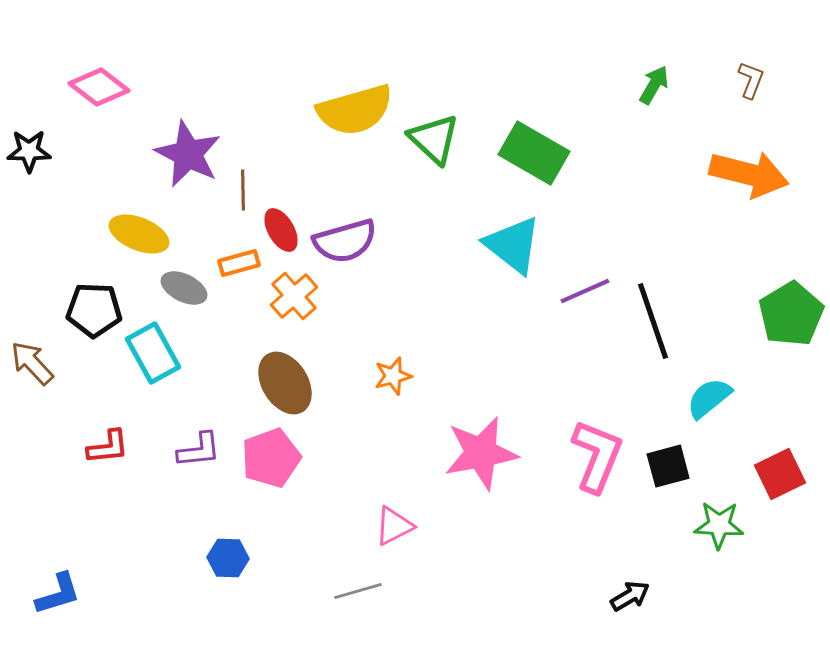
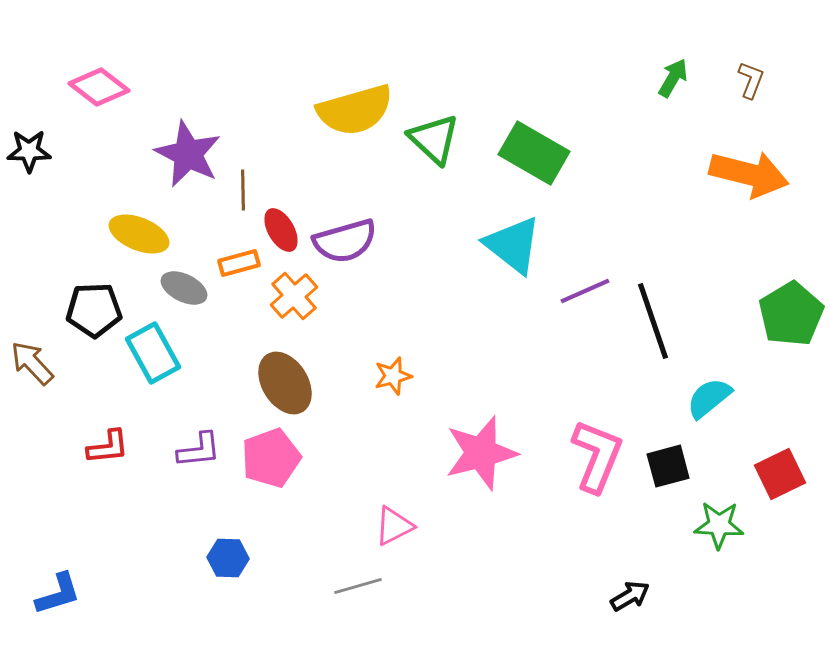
green arrow: moved 19 px right, 7 px up
black pentagon: rotated 4 degrees counterclockwise
pink star: rotated 4 degrees counterclockwise
gray line: moved 5 px up
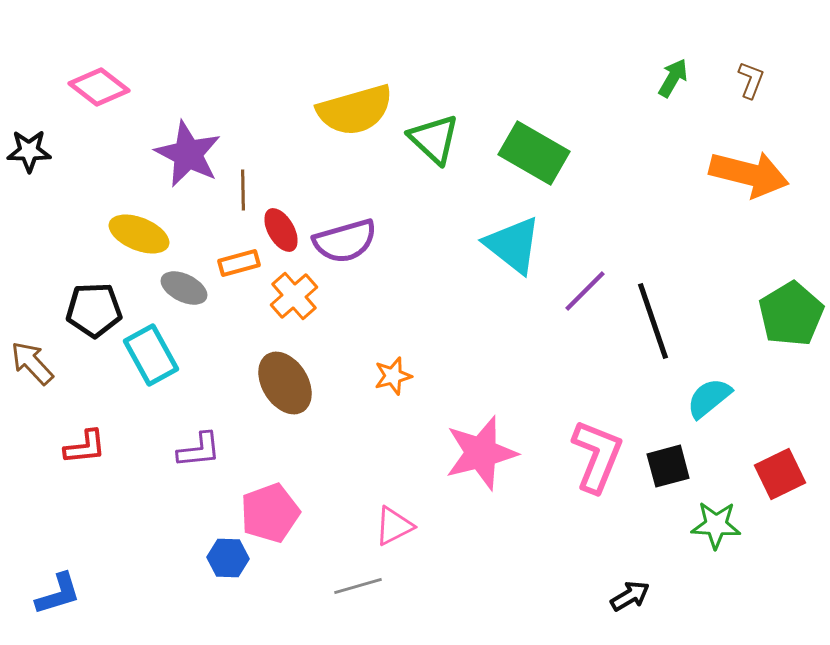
purple line: rotated 21 degrees counterclockwise
cyan rectangle: moved 2 px left, 2 px down
red L-shape: moved 23 px left
pink pentagon: moved 1 px left, 55 px down
green star: moved 3 px left
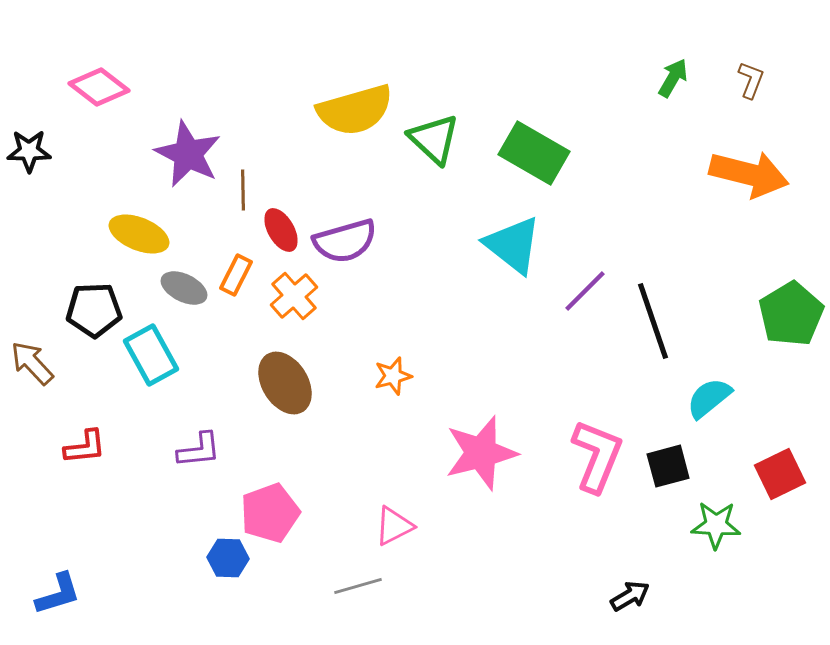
orange rectangle: moved 3 px left, 12 px down; rotated 48 degrees counterclockwise
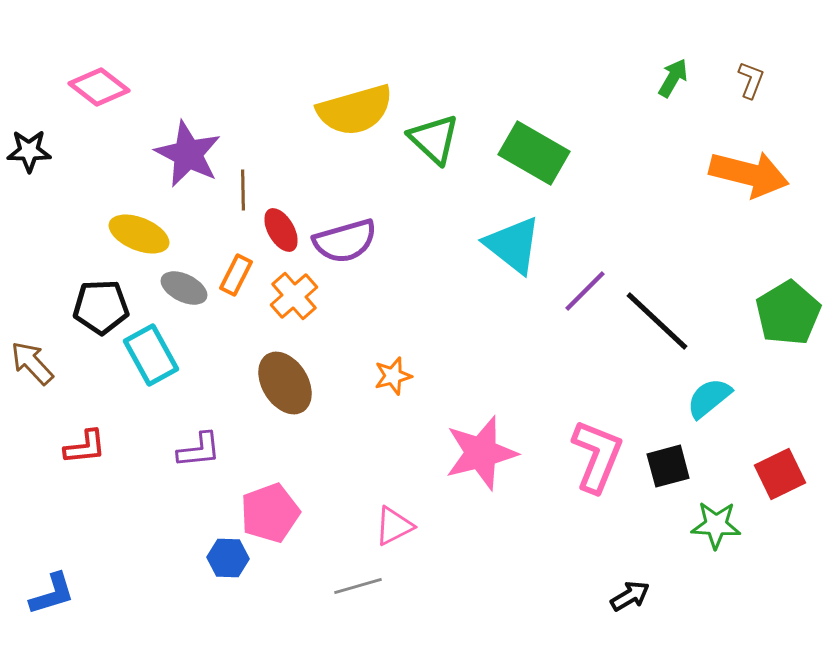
black pentagon: moved 7 px right, 3 px up
green pentagon: moved 3 px left, 1 px up
black line: moved 4 px right; rotated 28 degrees counterclockwise
blue L-shape: moved 6 px left
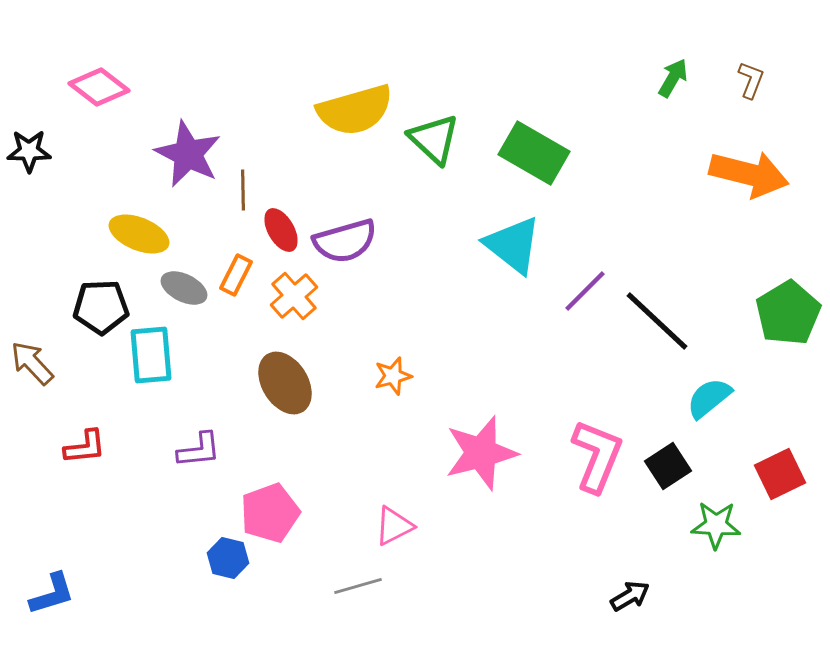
cyan rectangle: rotated 24 degrees clockwise
black square: rotated 18 degrees counterclockwise
blue hexagon: rotated 12 degrees clockwise
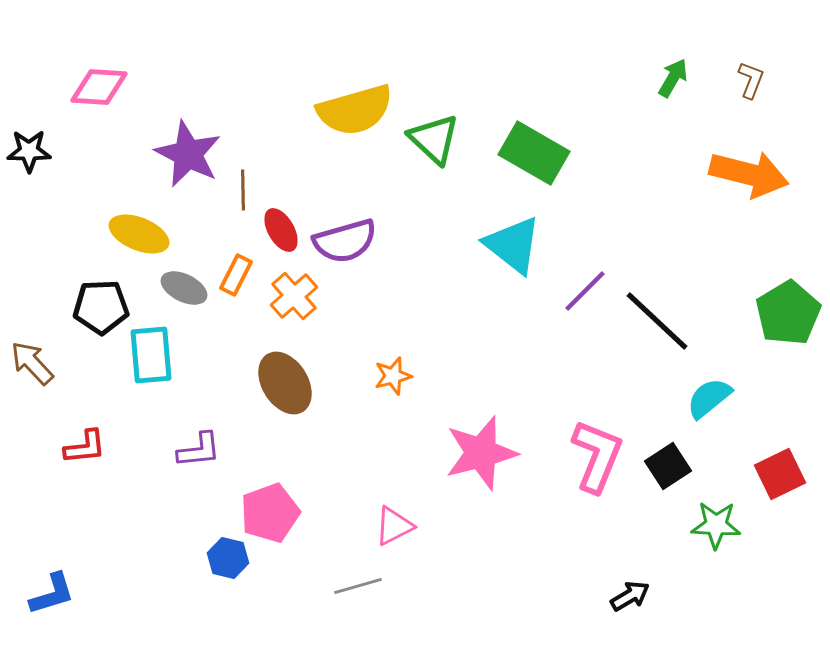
pink diamond: rotated 34 degrees counterclockwise
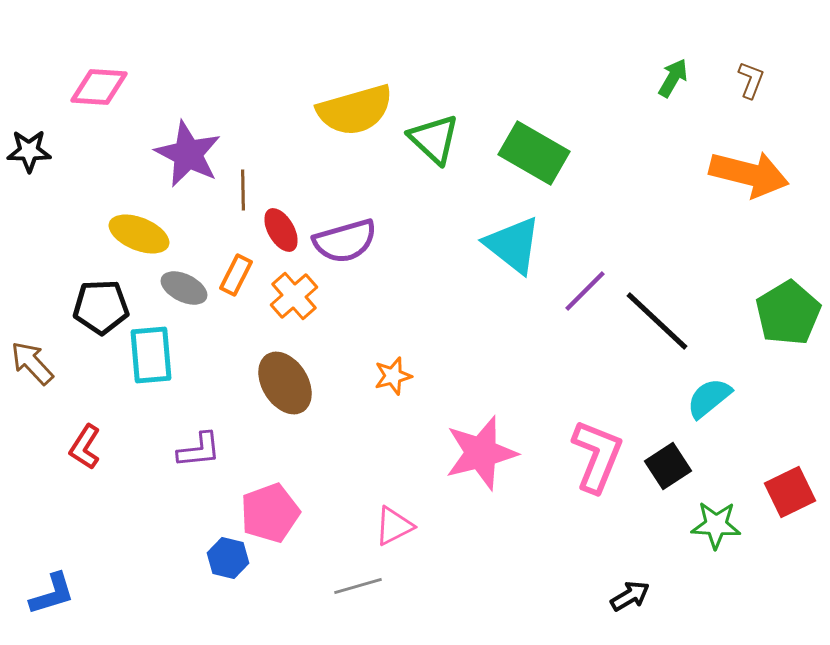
red L-shape: rotated 129 degrees clockwise
red square: moved 10 px right, 18 px down
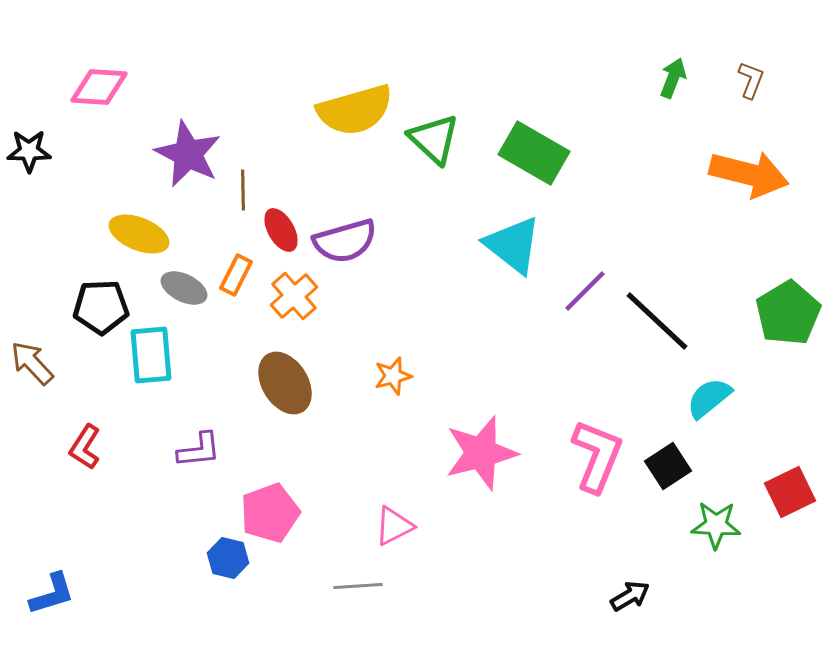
green arrow: rotated 9 degrees counterclockwise
gray line: rotated 12 degrees clockwise
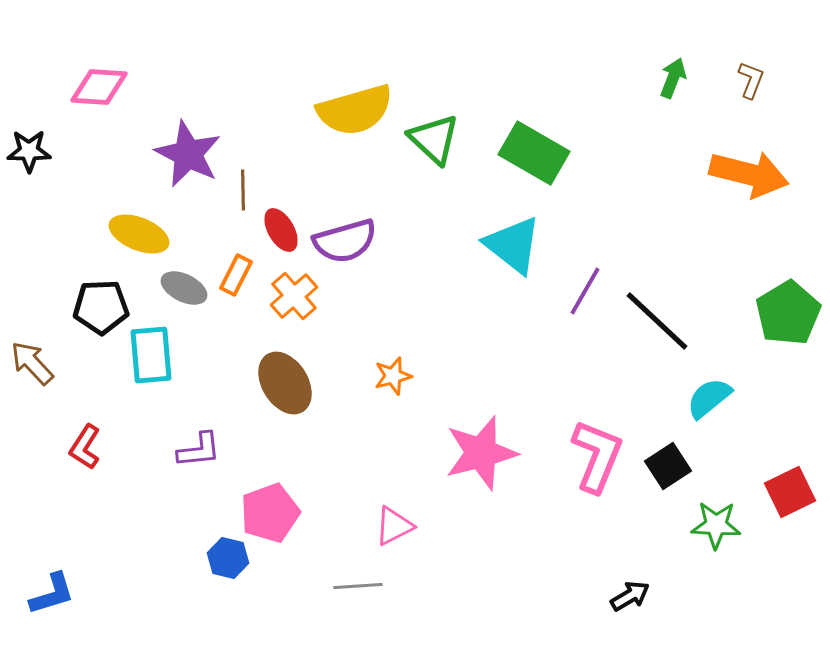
purple line: rotated 15 degrees counterclockwise
